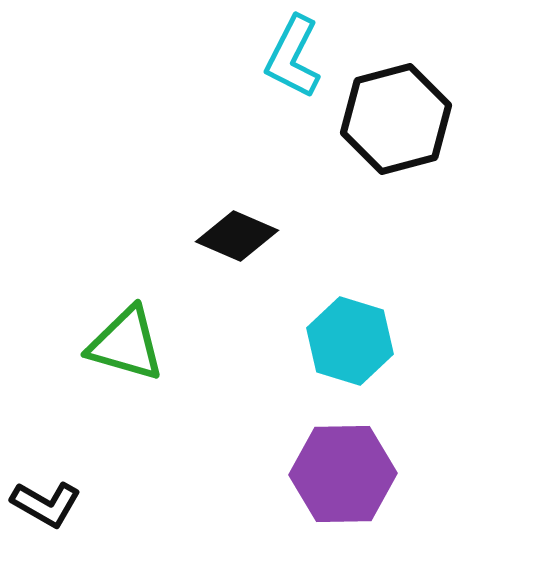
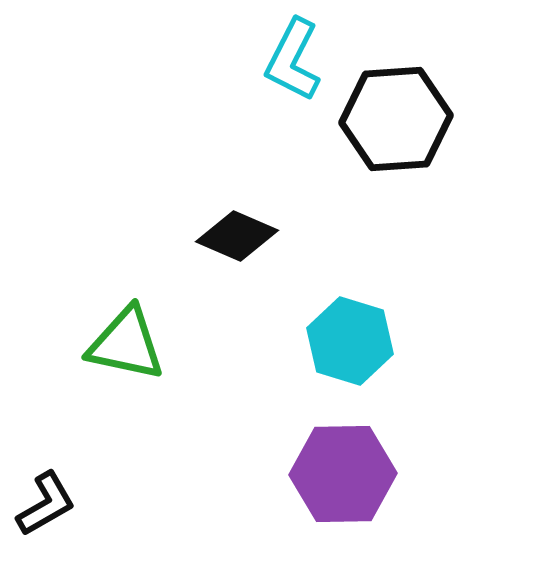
cyan L-shape: moved 3 px down
black hexagon: rotated 11 degrees clockwise
green triangle: rotated 4 degrees counterclockwise
black L-shape: rotated 60 degrees counterclockwise
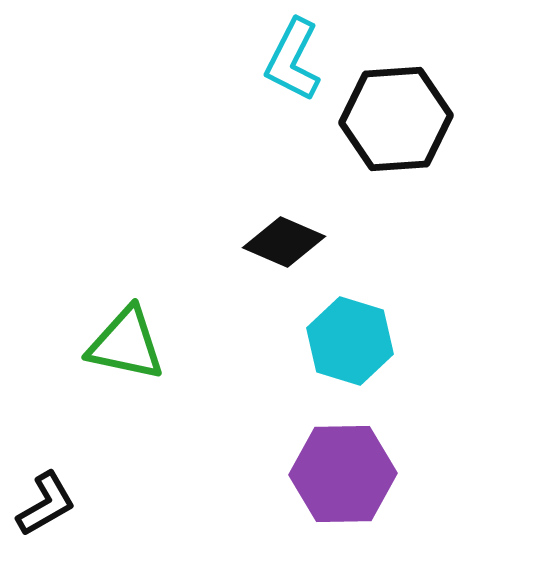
black diamond: moved 47 px right, 6 px down
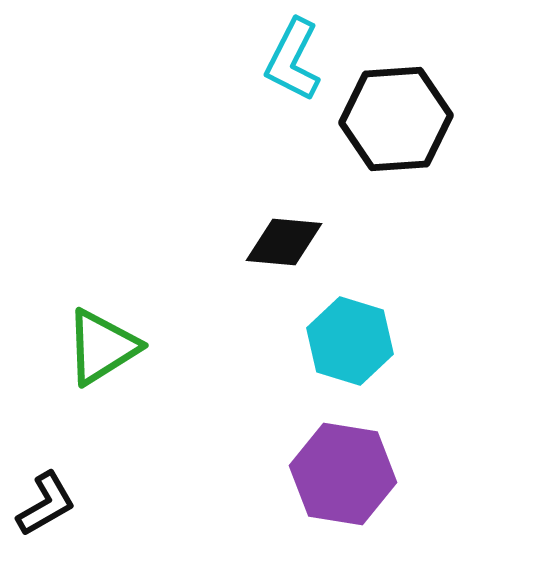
black diamond: rotated 18 degrees counterclockwise
green triangle: moved 24 px left, 3 px down; rotated 44 degrees counterclockwise
purple hexagon: rotated 10 degrees clockwise
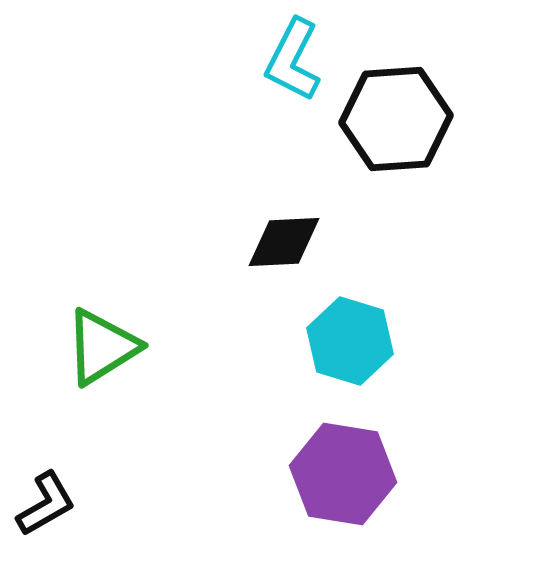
black diamond: rotated 8 degrees counterclockwise
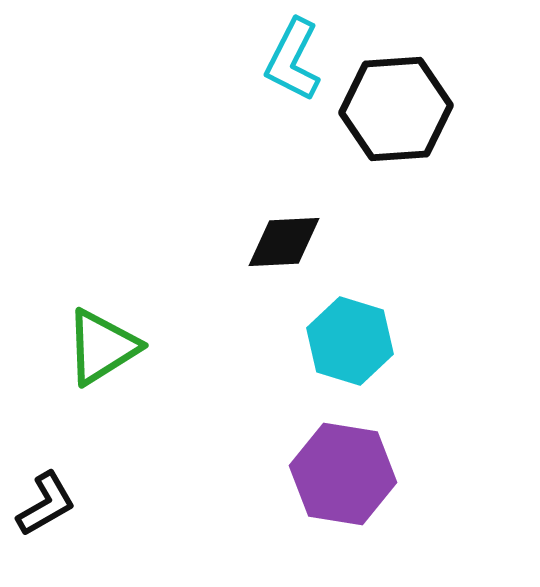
black hexagon: moved 10 px up
